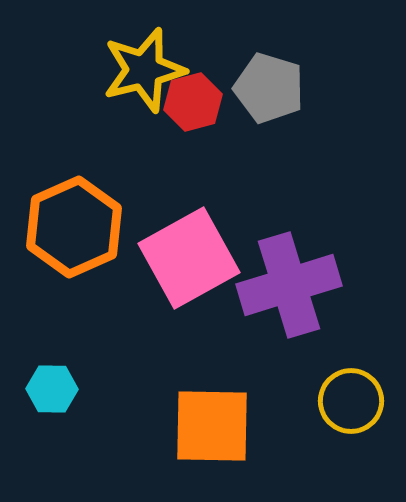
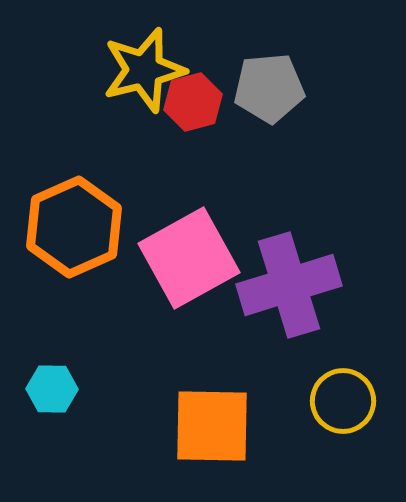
gray pentagon: rotated 22 degrees counterclockwise
yellow circle: moved 8 px left
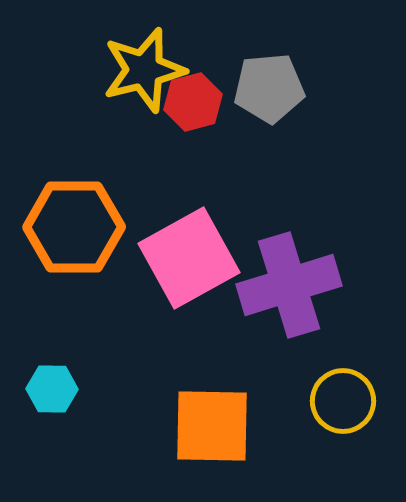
orange hexagon: rotated 24 degrees clockwise
